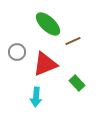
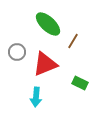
brown line: rotated 35 degrees counterclockwise
green rectangle: moved 3 px right; rotated 21 degrees counterclockwise
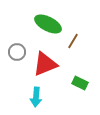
green ellipse: rotated 16 degrees counterclockwise
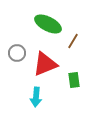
gray circle: moved 1 px down
green rectangle: moved 6 px left, 3 px up; rotated 56 degrees clockwise
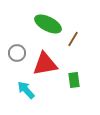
brown line: moved 2 px up
red triangle: rotated 12 degrees clockwise
cyan arrow: moved 10 px left, 7 px up; rotated 132 degrees clockwise
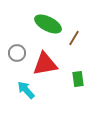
brown line: moved 1 px right, 1 px up
green rectangle: moved 4 px right, 1 px up
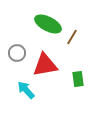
brown line: moved 2 px left, 1 px up
red triangle: moved 1 px down
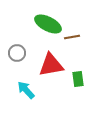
brown line: rotated 49 degrees clockwise
red triangle: moved 6 px right
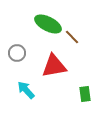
brown line: rotated 56 degrees clockwise
red triangle: moved 3 px right, 1 px down
green rectangle: moved 7 px right, 15 px down
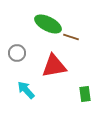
brown line: moved 1 px left; rotated 28 degrees counterclockwise
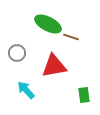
green rectangle: moved 1 px left, 1 px down
